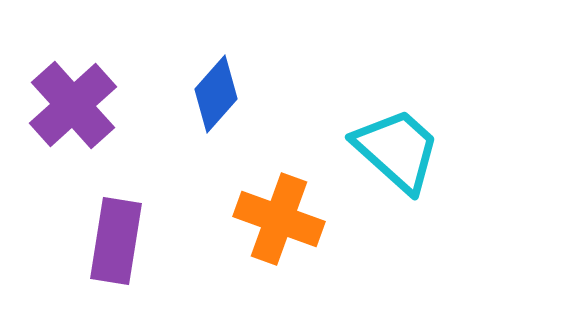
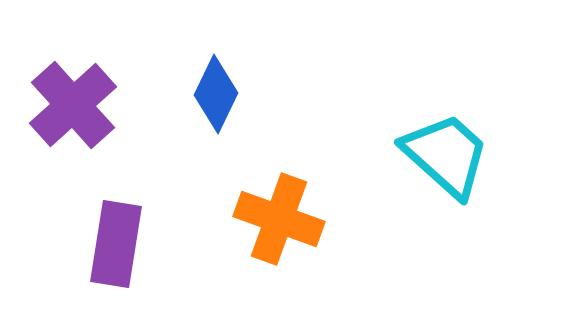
blue diamond: rotated 16 degrees counterclockwise
cyan trapezoid: moved 49 px right, 5 px down
purple rectangle: moved 3 px down
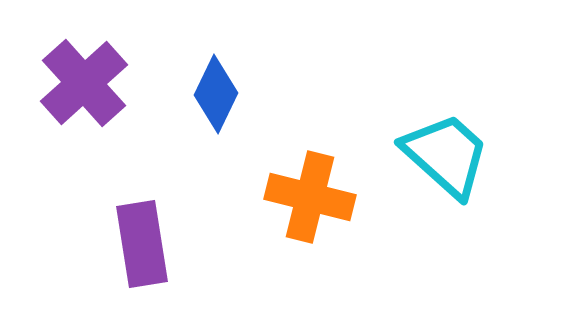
purple cross: moved 11 px right, 22 px up
orange cross: moved 31 px right, 22 px up; rotated 6 degrees counterclockwise
purple rectangle: moved 26 px right; rotated 18 degrees counterclockwise
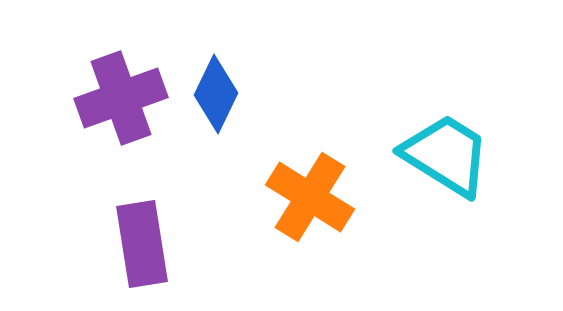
purple cross: moved 37 px right, 15 px down; rotated 22 degrees clockwise
cyan trapezoid: rotated 10 degrees counterclockwise
orange cross: rotated 18 degrees clockwise
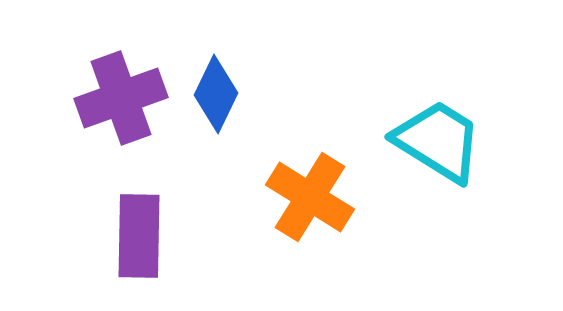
cyan trapezoid: moved 8 px left, 14 px up
purple rectangle: moved 3 px left, 8 px up; rotated 10 degrees clockwise
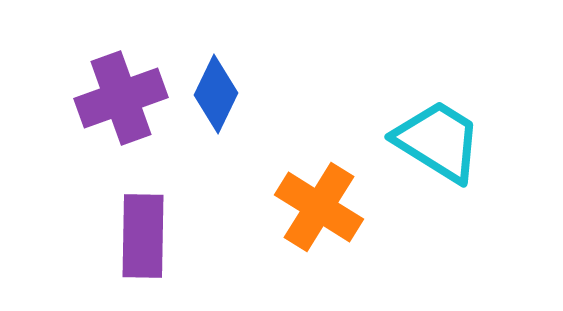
orange cross: moved 9 px right, 10 px down
purple rectangle: moved 4 px right
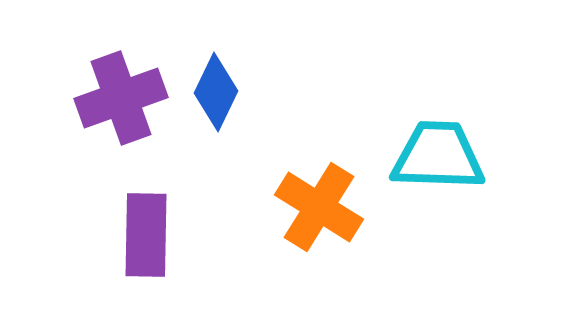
blue diamond: moved 2 px up
cyan trapezoid: moved 15 px down; rotated 30 degrees counterclockwise
purple rectangle: moved 3 px right, 1 px up
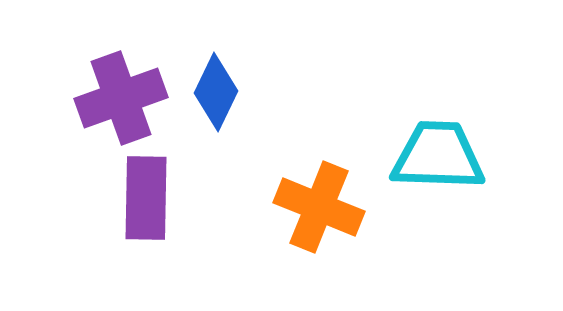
orange cross: rotated 10 degrees counterclockwise
purple rectangle: moved 37 px up
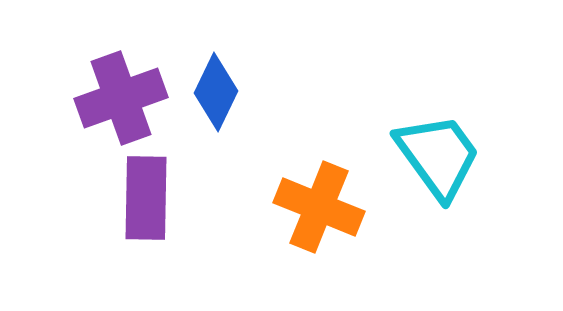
cyan trapezoid: rotated 52 degrees clockwise
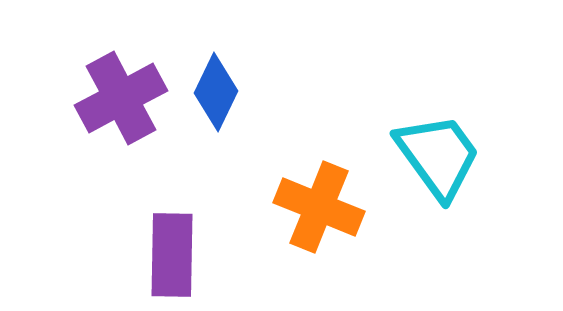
purple cross: rotated 8 degrees counterclockwise
purple rectangle: moved 26 px right, 57 px down
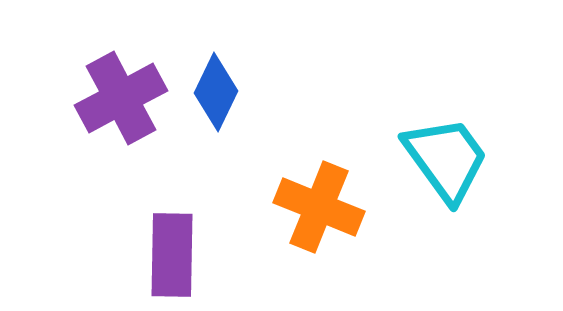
cyan trapezoid: moved 8 px right, 3 px down
